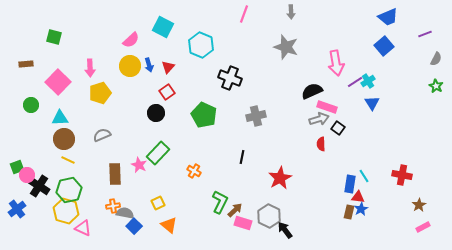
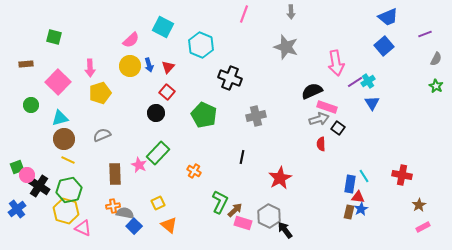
red square at (167, 92): rotated 14 degrees counterclockwise
cyan triangle at (60, 118): rotated 12 degrees counterclockwise
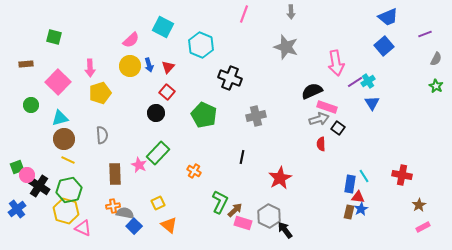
gray semicircle at (102, 135): rotated 108 degrees clockwise
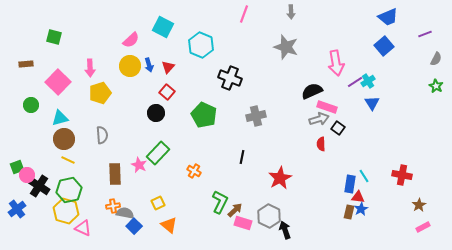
black arrow at (285, 230): rotated 18 degrees clockwise
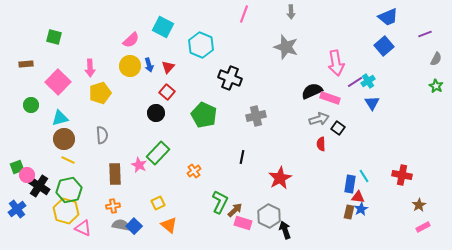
pink rectangle at (327, 107): moved 3 px right, 9 px up
orange cross at (194, 171): rotated 24 degrees clockwise
gray semicircle at (125, 213): moved 4 px left, 12 px down
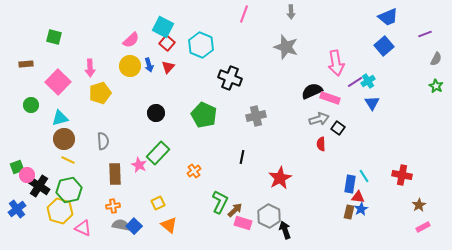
red square at (167, 92): moved 49 px up
gray semicircle at (102, 135): moved 1 px right, 6 px down
yellow hexagon at (66, 211): moved 6 px left
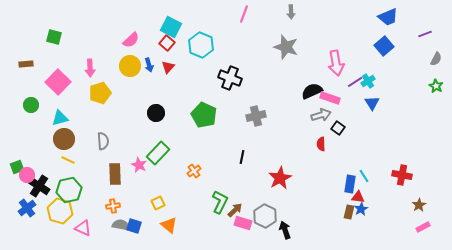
cyan square at (163, 27): moved 8 px right
gray arrow at (319, 119): moved 2 px right, 4 px up
blue cross at (17, 209): moved 10 px right, 1 px up
gray hexagon at (269, 216): moved 4 px left
blue square at (134, 226): rotated 28 degrees counterclockwise
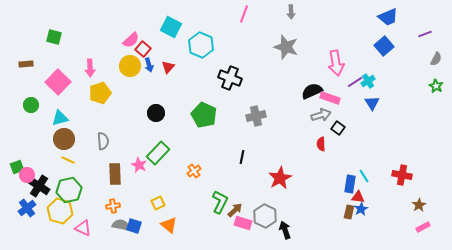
red square at (167, 43): moved 24 px left, 6 px down
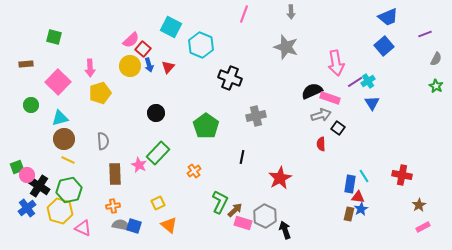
green pentagon at (204, 115): moved 2 px right, 11 px down; rotated 10 degrees clockwise
brown rectangle at (349, 212): moved 2 px down
